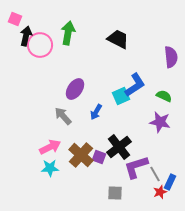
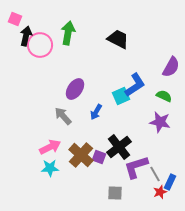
purple semicircle: moved 10 px down; rotated 35 degrees clockwise
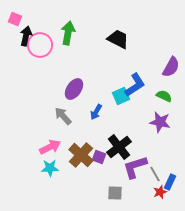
purple ellipse: moved 1 px left
purple L-shape: moved 1 px left
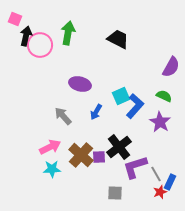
blue L-shape: moved 21 px down; rotated 15 degrees counterclockwise
purple ellipse: moved 6 px right, 5 px up; rotated 70 degrees clockwise
purple star: rotated 20 degrees clockwise
purple square: rotated 24 degrees counterclockwise
cyan star: moved 2 px right, 1 px down
gray line: moved 1 px right
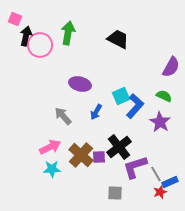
blue rectangle: rotated 42 degrees clockwise
